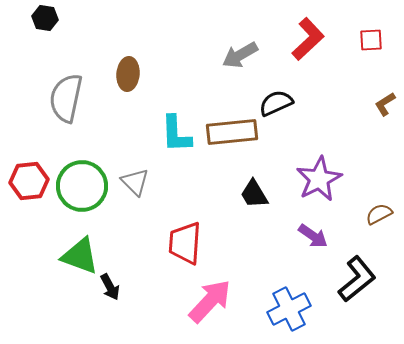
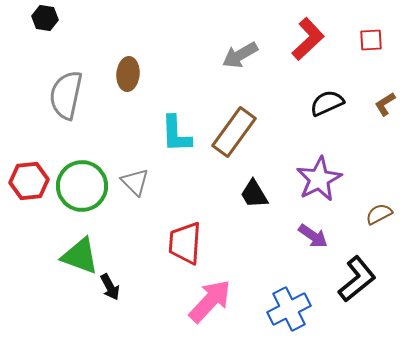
gray semicircle: moved 3 px up
black semicircle: moved 51 px right
brown rectangle: moved 2 px right; rotated 48 degrees counterclockwise
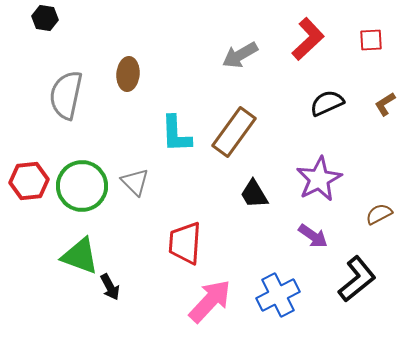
blue cross: moved 11 px left, 14 px up
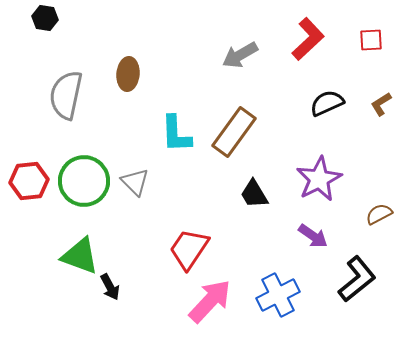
brown L-shape: moved 4 px left
green circle: moved 2 px right, 5 px up
red trapezoid: moved 4 px right, 6 px down; rotated 30 degrees clockwise
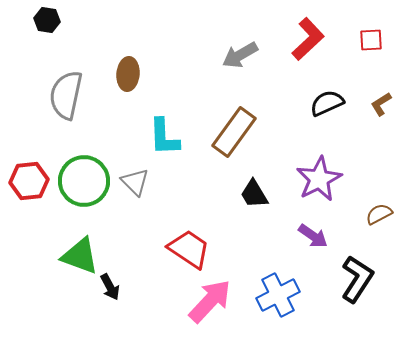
black hexagon: moved 2 px right, 2 px down
cyan L-shape: moved 12 px left, 3 px down
red trapezoid: rotated 90 degrees clockwise
black L-shape: rotated 18 degrees counterclockwise
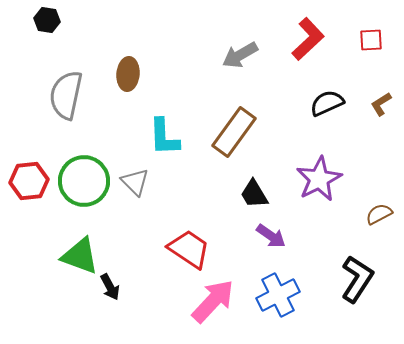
purple arrow: moved 42 px left
pink arrow: moved 3 px right
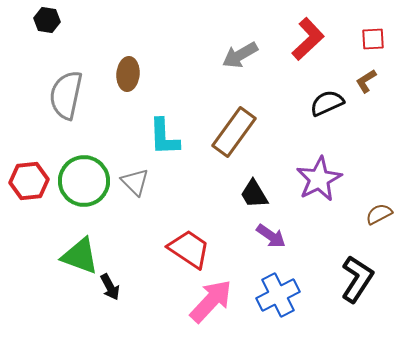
red square: moved 2 px right, 1 px up
brown L-shape: moved 15 px left, 23 px up
pink arrow: moved 2 px left
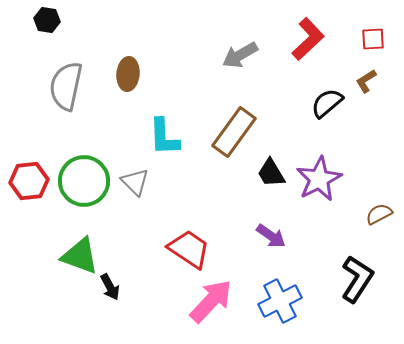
gray semicircle: moved 9 px up
black semicircle: rotated 16 degrees counterclockwise
black trapezoid: moved 17 px right, 21 px up
blue cross: moved 2 px right, 6 px down
